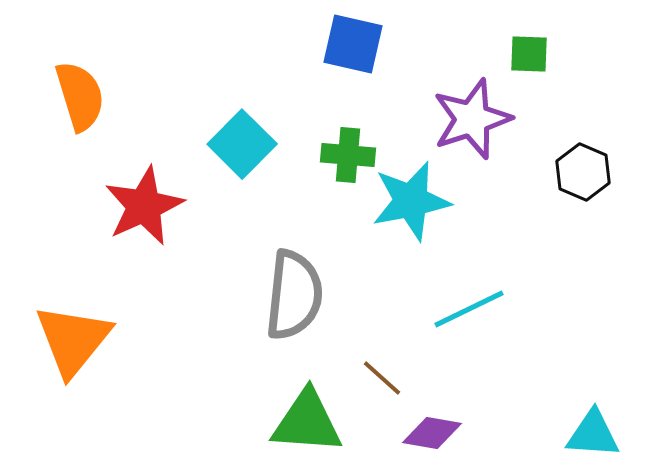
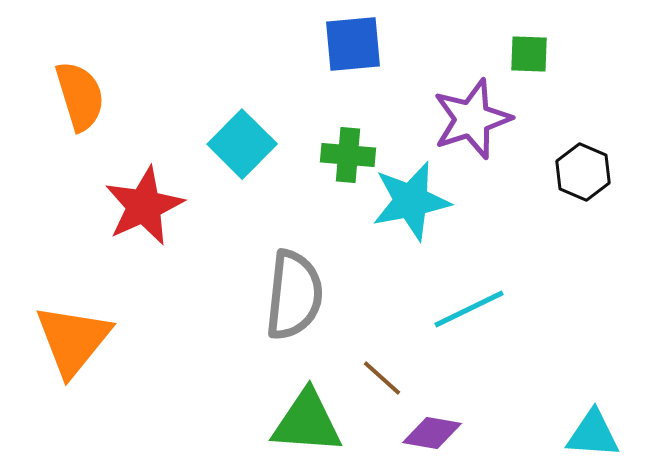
blue square: rotated 18 degrees counterclockwise
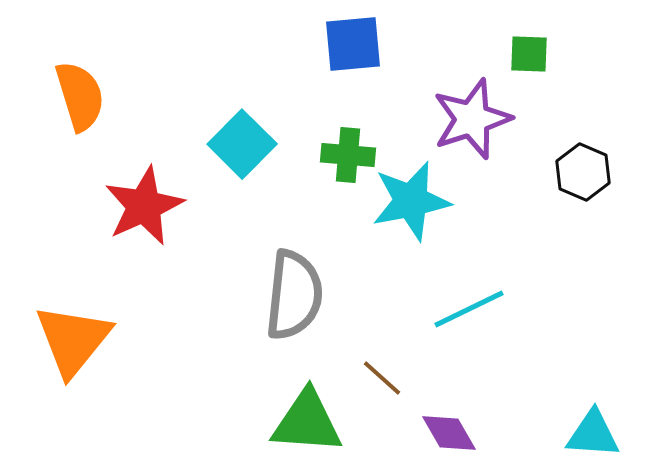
purple diamond: moved 17 px right; rotated 50 degrees clockwise
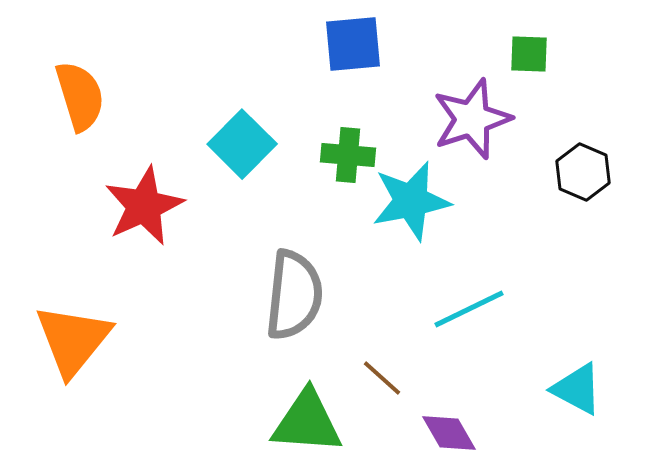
cyan triangle: moved 16 px left, 45 px up; rotated 24 degrees clockwise
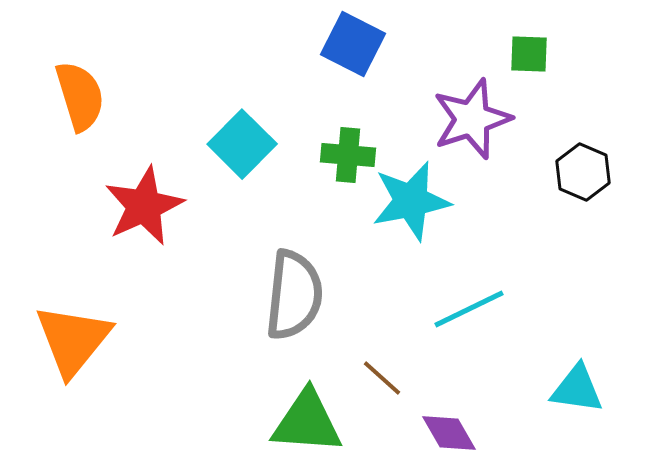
blue square: rotated 32 degrees clockwise
cyan triangle: rotated 20 degrees counterclockwise
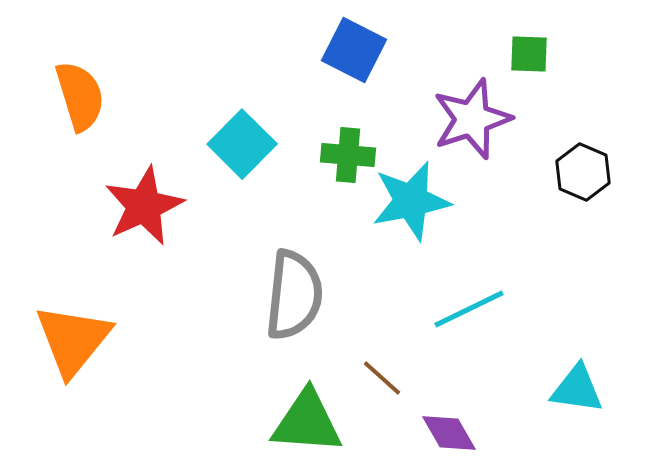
blue square: moved 1 px right, 6 px down
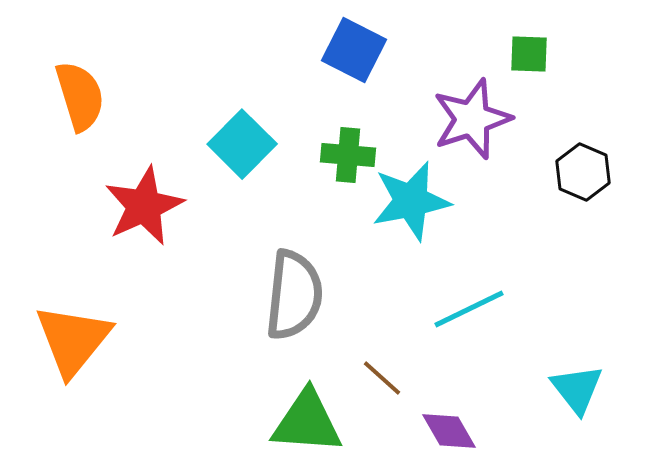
cyan triangle: rotated 44 degrees clockwise
purple diamond: moved 2 px up
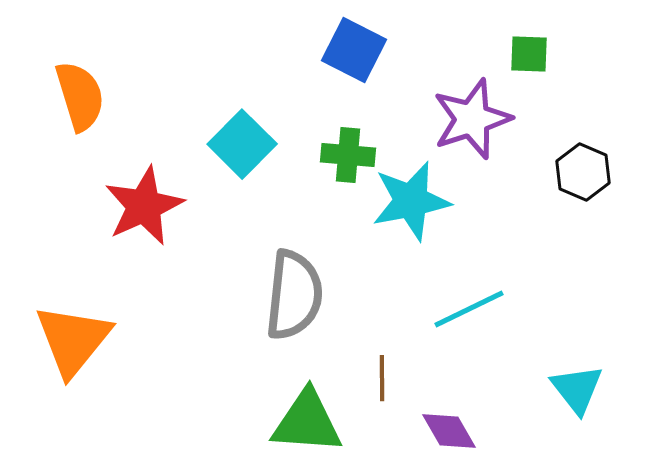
brown line: rotated 48 degrees clockwise
